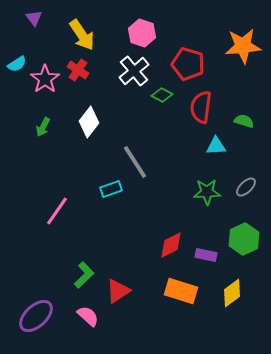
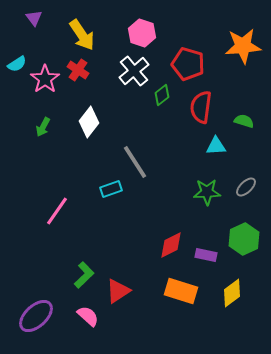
green diamond: rotated 65 degrees counterclockwise
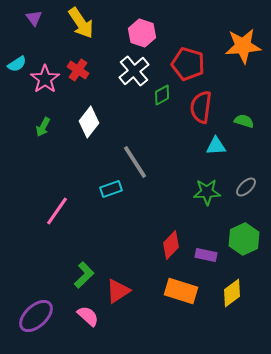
yellow arrow: moved 1 px left, 12 px up
green diamond: rotated 10 degrees clockwise
red diamond: rotated 20 degrees counterclockwise
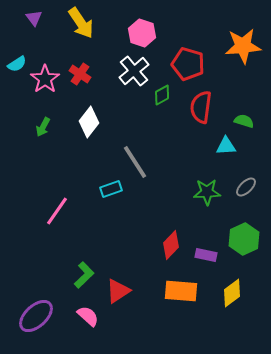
red cross: moved 2 px right, 4 px down
cyan triangle: moved 10 px right
orange rectangle: rotated 12 degrees counterclockwise
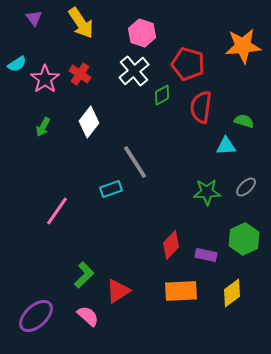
orange rectangle: rotated 8 degrees counterclockwise
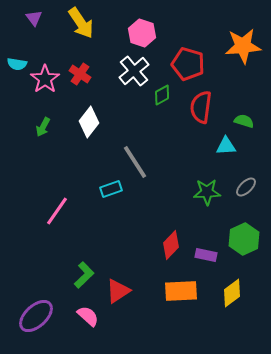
cyan semicircle: rotated 42 degrees clockwise
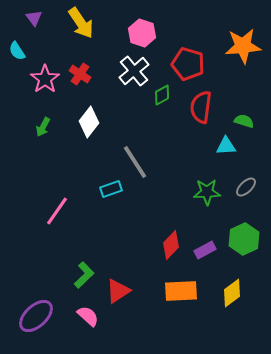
cyan semicircle: moved 13 px up; rotated 48 degrees clockwise
purple rectangle: moved 1 px left, 5 px up; rotated 40 degrees counterclockwise
